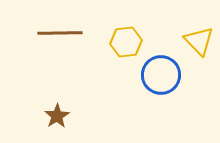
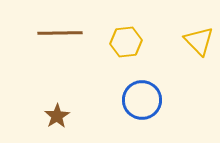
blue circle: moved 19 px left, 25 px down
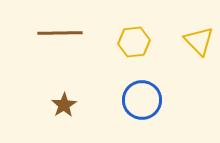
yellow hexagon: moved 8 px right
brown star: moved 7 px right, 11 px up
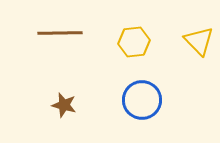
brown star: rotated 25 degrees counterclockwise
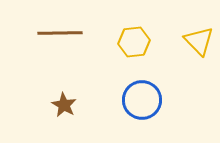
brown star: rotated 15 degrees clockwise
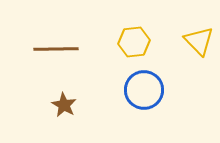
brown line: moved 4 px left, 16 px down
blue circle: moved 2 px right, 10 px up
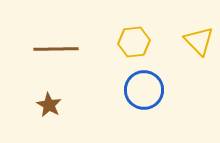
brown star: moved 15 px left
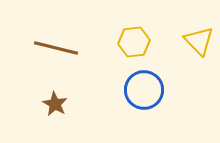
brown line: moved 1 px up; rotated 15 degrees clockwise
brown star: moved 6 px right, 1 px up
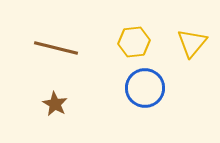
yellow triangle: moved 7 px left, 2 px down; rotated 24 degrees clockwise
blue circle: moved 1 px right, 2 px up
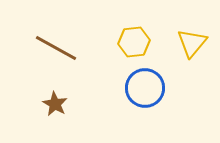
brown line: rotated 15 degrees clockwise
